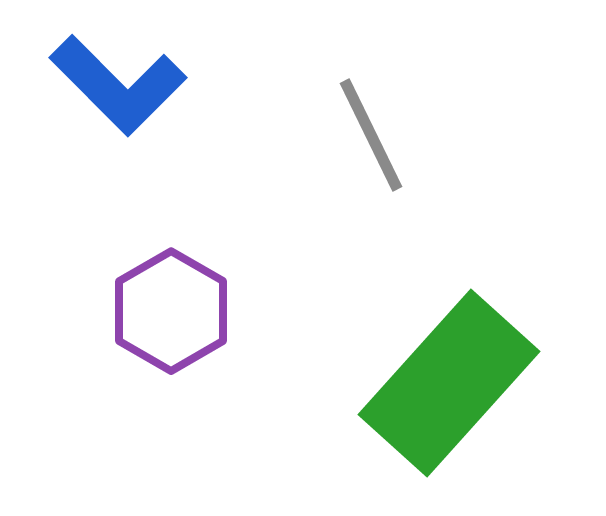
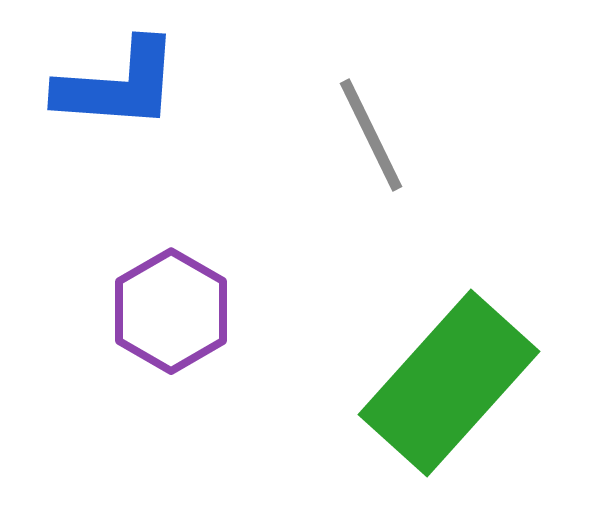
blue L-shape: rotated 41 degrees counterclockwise
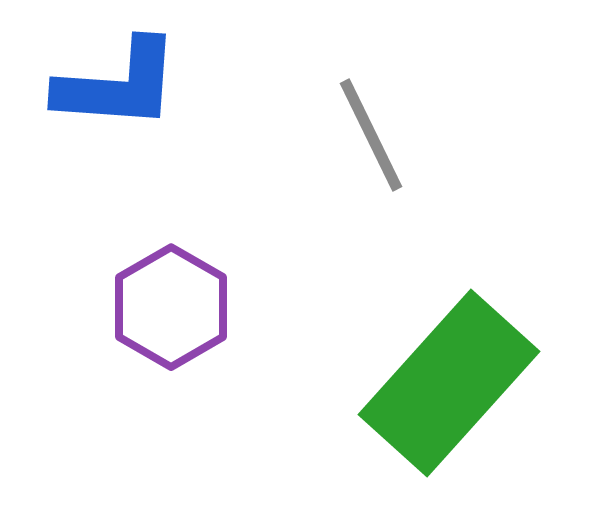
purple hexagon: moved 4 px up
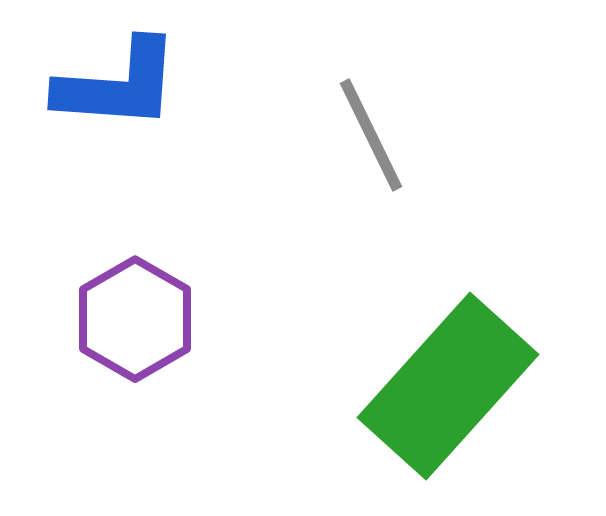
purple hexagon: moved 36 px left, 12 px down
green rectangle: moved 1 px left, 3 px down
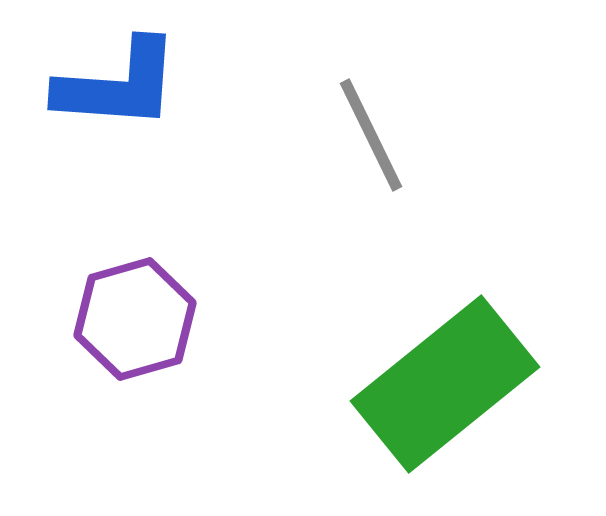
purple hexagon: rotated 14 degrees clockwise
green rectangle: moved 3 px left, 2 px up; rotated 9 degrees clockwise
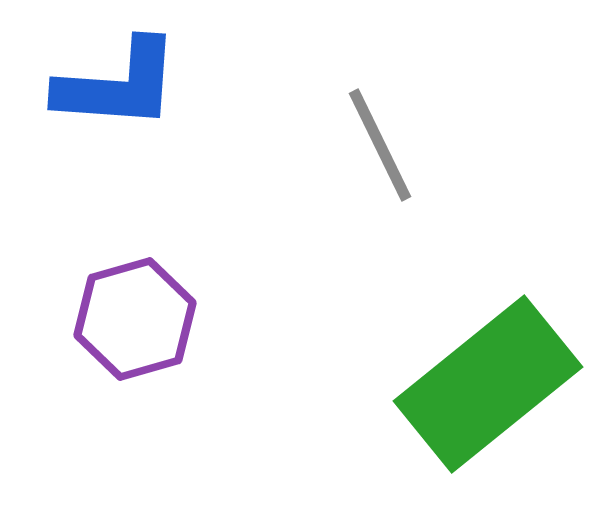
gray line: moved 9 px right, 10 px down
green rectangle: moved 43 px right
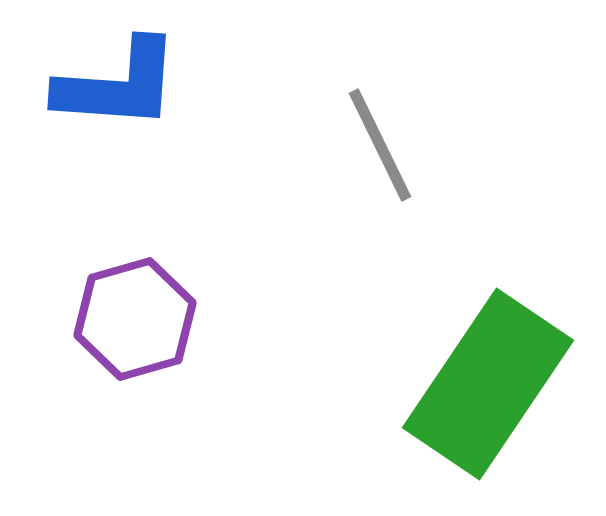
green rectangle: rotated 17 degrees counterclockwise
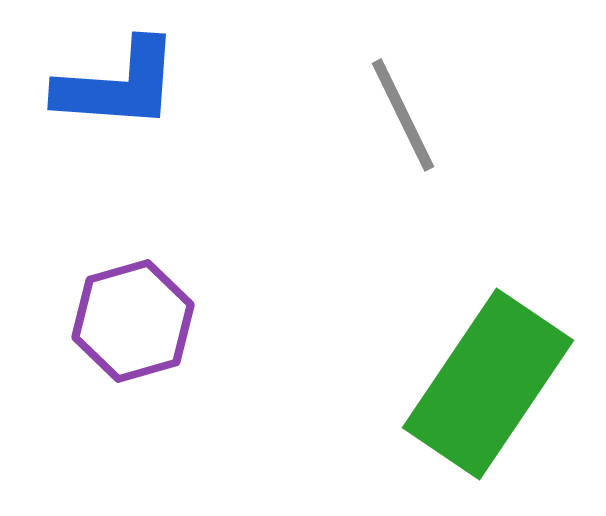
gray line: moved 23 px right, 30 px up
purple hexagon: moved 2 px left, 2 px down
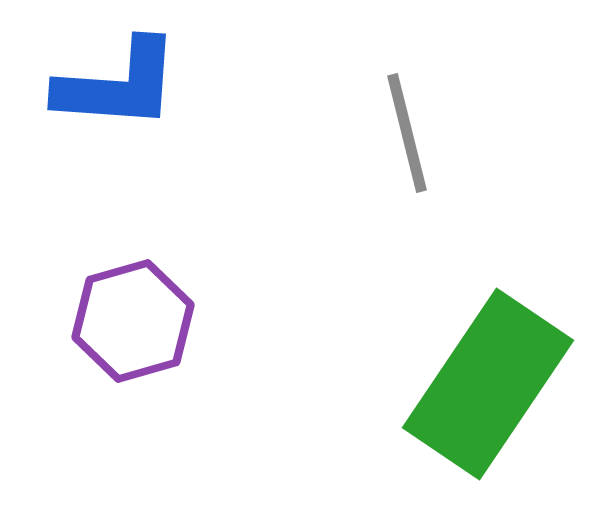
gray line: moved 4 px right, 18 px down; rotated 12 degrees clockwise
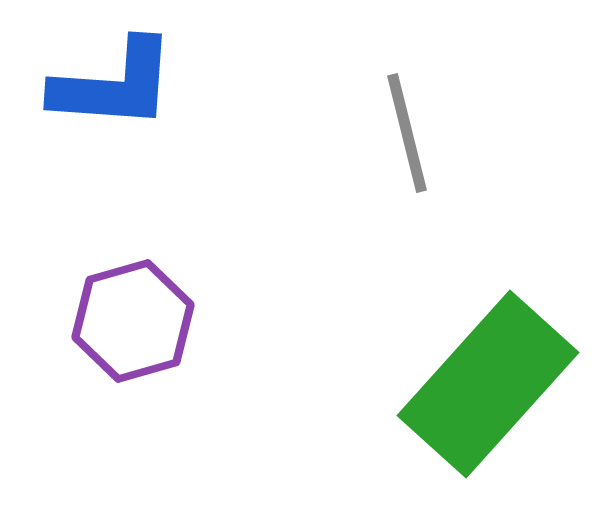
blue L-shape: moved 4 px left
green rectangle: rotated 8 degrees clockwise
